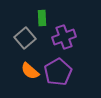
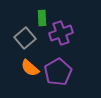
purple cross: moved 3 px left, 4 px up
orange semicircle: moved 3 px up
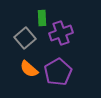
orange semicircle: moved 1 px left, 1 px down
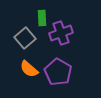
purple pentagon: rotated 12 degrees counterclockwise
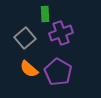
green rectangle: moved 3 px right, 4 px up
